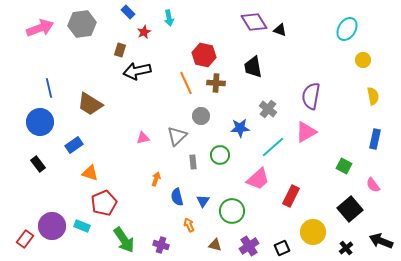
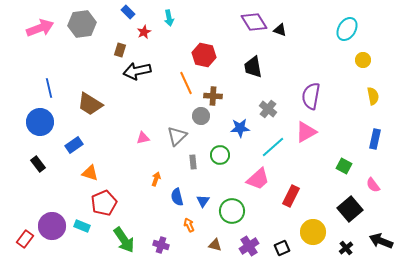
brown cross at (216, 83): moved 3 px left, 13 px down
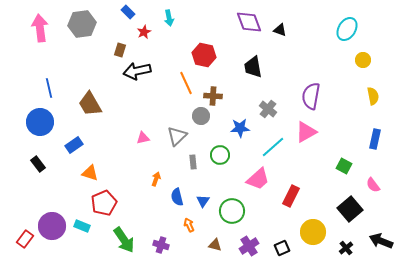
purple diamond at (254, 22): moved 5 px left; rotated 12 degrees clockwise
pink arrow at (40, 28): rotated 76 degrees counterclockwise
brown trapezoid at (90, 104): rotated 28 degrees clockwise
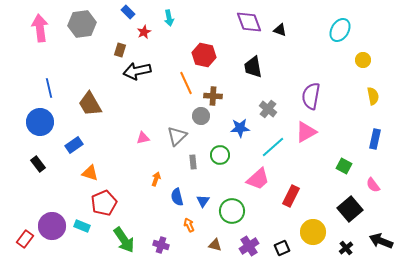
cyan ellipse at (347, 29): moved 7 px left, 1 px down
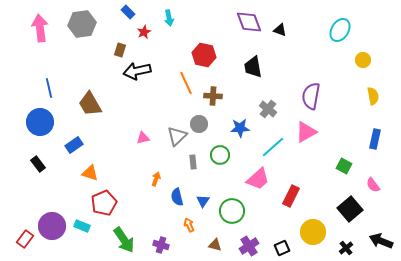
gray circle at (201, 116): moved 2 px left, 8 px down
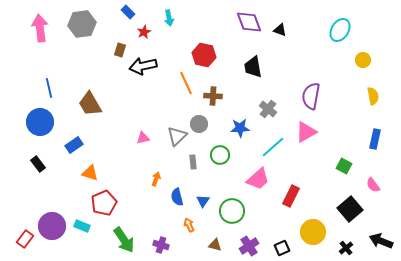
black arrow at (137, 71): moved 6 px right, 5 px up
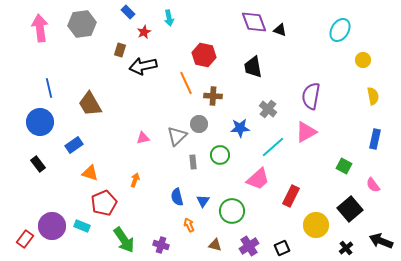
purple diamond at (249, 22): moved 5 px right
orange arrow at (156, 179): moved 21 px left, 1 px down
yellow circle at (313, 232): moved 3 px right, 7 px up
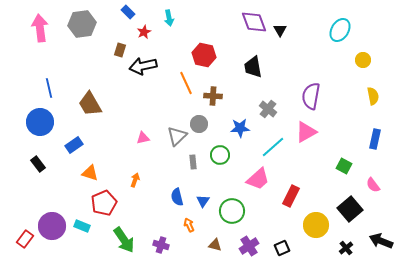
black triangle at (280, 30): rotated 40 degrees clockwise
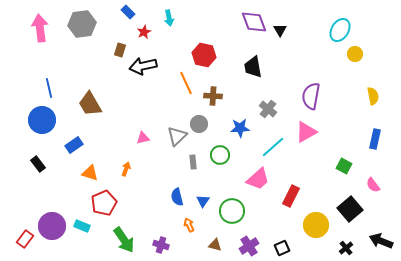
yellow circle at (363, 60): moved 8 px left, 6 px up
blue circle at (40, 122): moved 2 px right, 2 px up
orange arrow at (135, 180): moved 9 px left, 11 px up
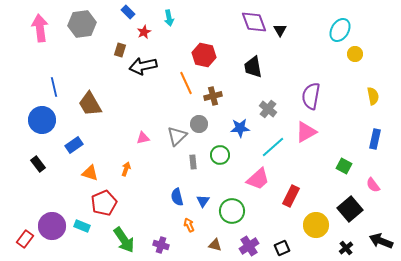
blue line at (49, 88): moved 5 px right, 1 px up
brown cross at (213, 96): rotated 18 degrees counterclockwise
